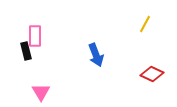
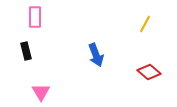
pink rectangle: moved 19 px up
red diamond: moved 3 px left, 2 px up; rotated 15 degrees clockwise
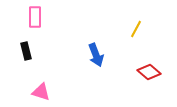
yellow line: moved 9 px left, 5 px down
pink triangle: rotated 42 degrees counterclockwise
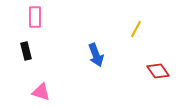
red diamond: moved 9 px right, 1 px up; rotated 15 degrees clockwise
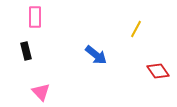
blue arrow: rotated 30 degrees counterclockwise
pink triangle: rotated 30 degrees clockwise
